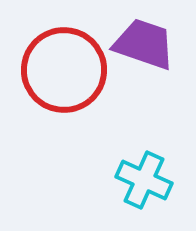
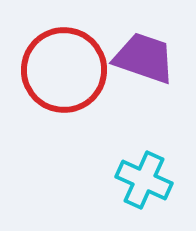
purple trapezoid: moved 14 px down
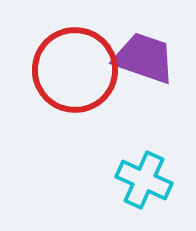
red circle: moved 11 px right
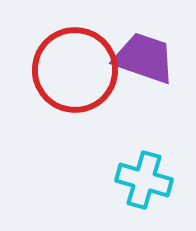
cyan cross: rotated 8 degrees counterclockwise
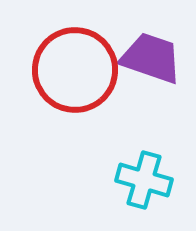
purple trapezoid: moved 7 px right
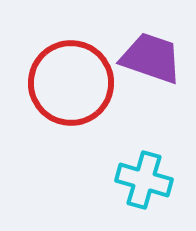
red circle: moved 4 px left, 13 px down
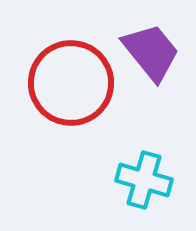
purple trapezoid: moved 6 px up; rotated 32 degrees clockwise
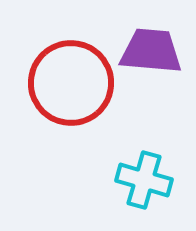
purple trapezoid: moved 1 px up; rotated 46 degrees counterclockwise
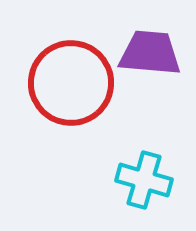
purple trapezoid: moved 1 px left, 2 px down
